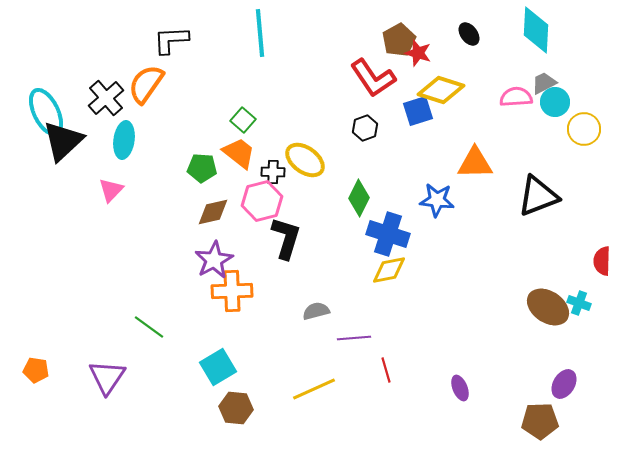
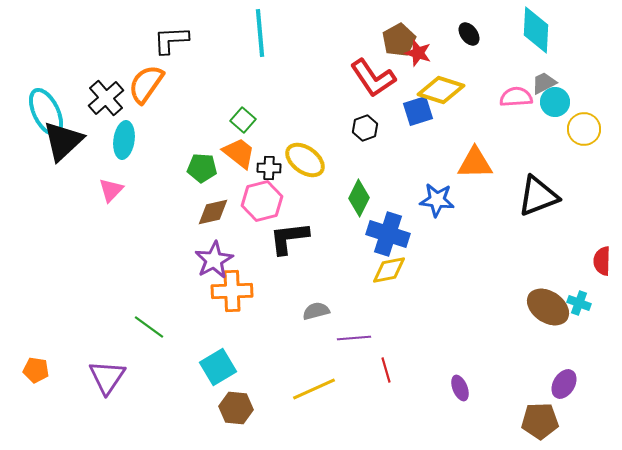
black cross at (273, 172): moved 4 px left, 4 px up
black L-shape at (286, 238): moved 3 px right; rotated 114 degrees counterclockwise
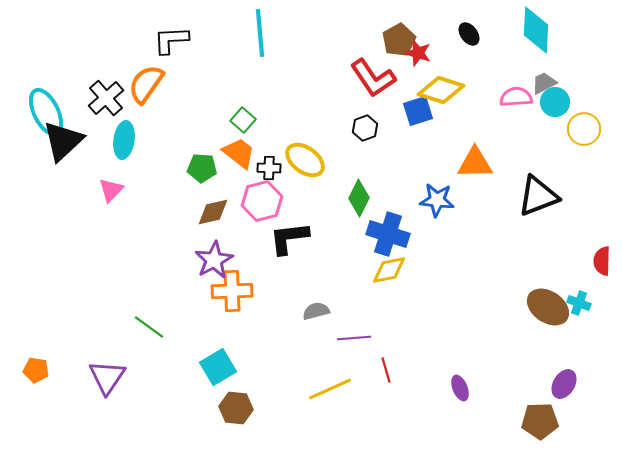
yellow line at (314, 389): moved 16 px right
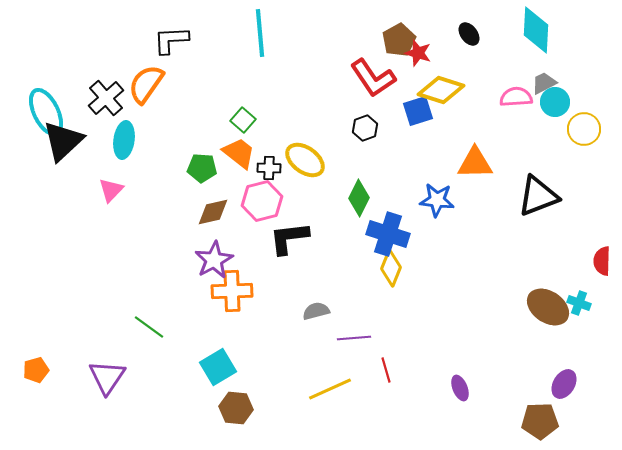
yellow diamond at (389, 270): moved 2 px right, 2 px up; rotated 57 degrees counterclockwise
orange pentagon at (36, 370): rotated 25 degrees counterclockwise
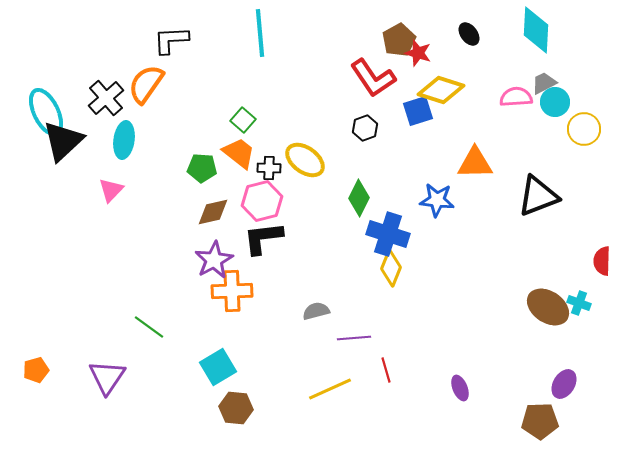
black L-shape at (289, 238): moved 26 px left
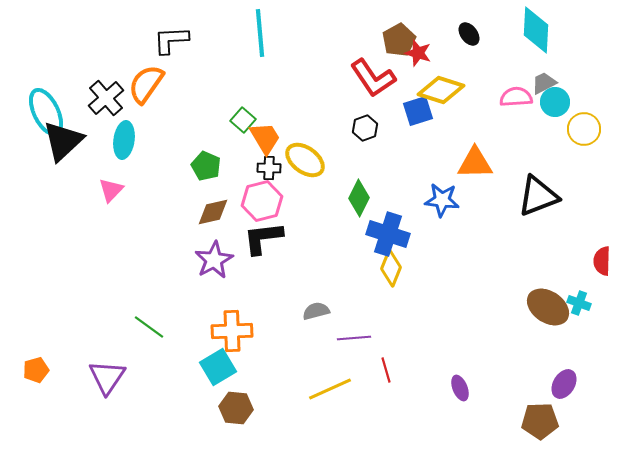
orange trapezoid at (239, 153): moved 26 px right, 15 px up; rotated 21 degrees clockwise
green pentagon at (202, 168): moved 4 px right, 2 px up; rotated 20 degrees clockwise
blue star at (437, 200): moved 5 px right
orange cross at (232, 291): moved 40 px down
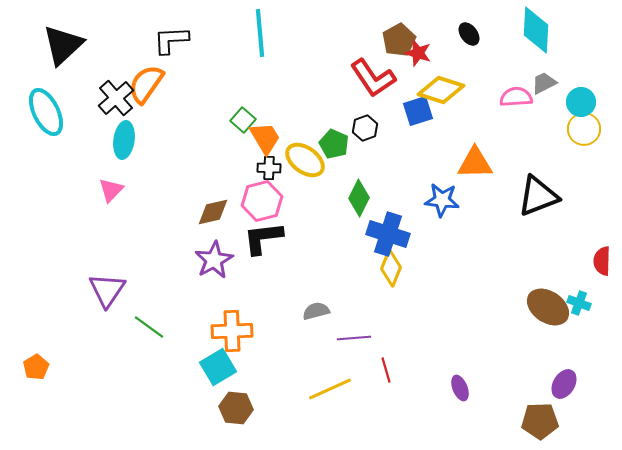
black cross at (106, 98): moved 10 px right
cyan circle at (555, 102): moved 26 px right
black triangle at (63, 141): moved 96 px up
green pentagon at (206, 166): moved 128 px right, 22 px up
orange pentagon at (36, 370): moved 3 px up; rotated 15 degrees counterclockwise
purple triangle at (107, 377): moved 87 px up
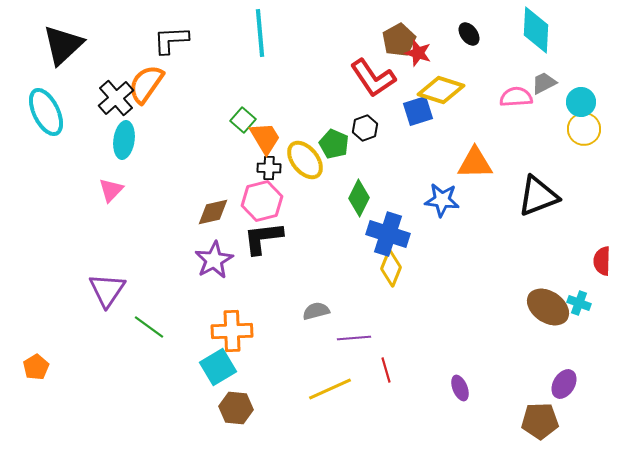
yellow ellipse at (305, 160): rotated 15 degrees clockwise
